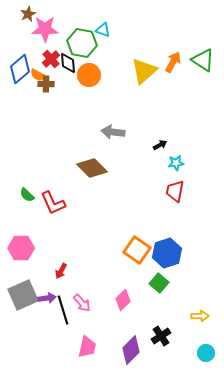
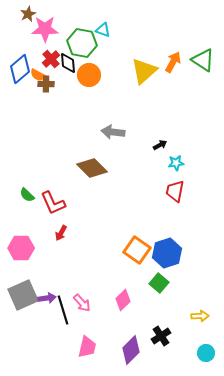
red arrow: moved 38 px up
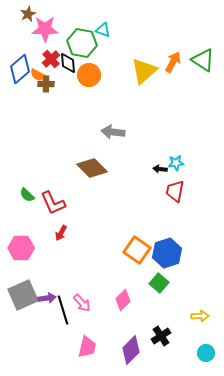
black arrow: moved 24 px down; rotated 144 degrees counterclockwise
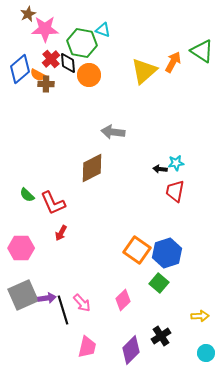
green triangle: moved 1 px left, 9 px up
brown diamond: rotated 72 degrees counterclockwise
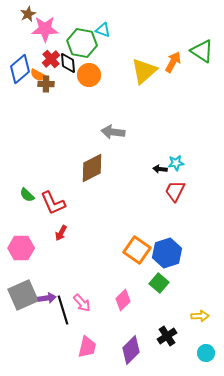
red trapezoid: rotated 15 degrees clockwise
black cross: moved 6 px right
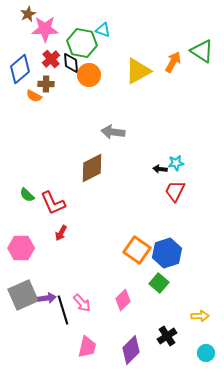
black diamond: moved 3 px right
yellow triangle: moved 6 px left; rotated 12 degrees clockwise
orange semicircle: moved 4 px left, 21 px down
